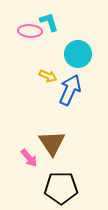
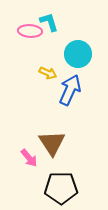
yellow arrow: moved 3 px up
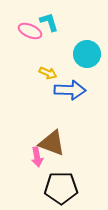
pink ellipse: rotated 20 degrees clockwise
cyan circle: moved 9 px right
blue arrow: rotated 68 degrees clockwise
brown triangle: rotated 36 degrees counterclockwise
pink arrow: moved 8 px right, 1 px up; rotated 30 degrees clockwise
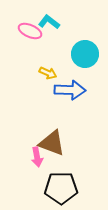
cyan L-shape: rotated 35 degrees counterclockwise
cyan circle: moved 2 px left
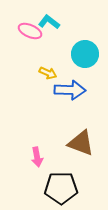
brown triangle: moved 29 px right
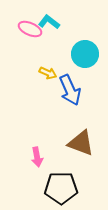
pink ellipse: moved 2 px up
blue arrow: rotated 64 degrees clockwise
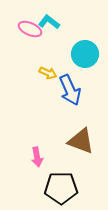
brown triangle: moved 2 px up
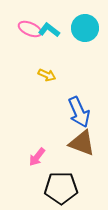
cyan L-shape: moved 8 px down
cyan circle: moved 26 px up
yellow arrow: moved 1 px left, 2 px down
blue arrow: moved 9 px right, 22 px down
brown triangle: moved 1 px right, 2 px down
pink arrow: rotated 48 degrees clockwise
